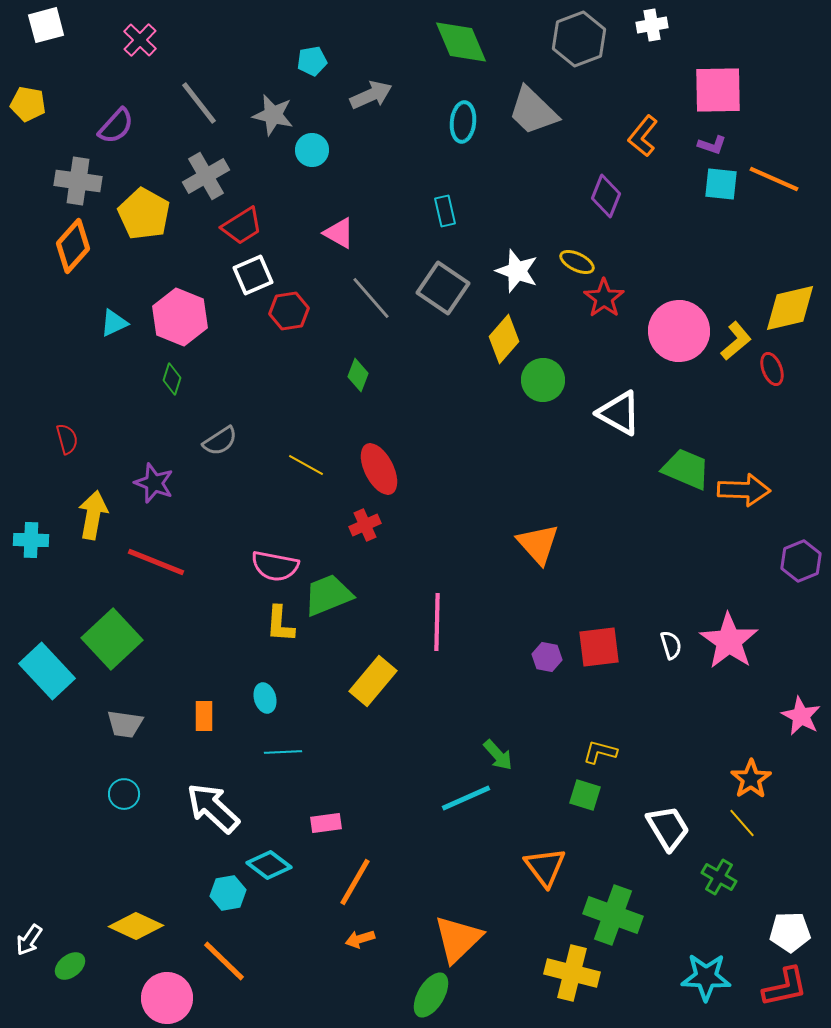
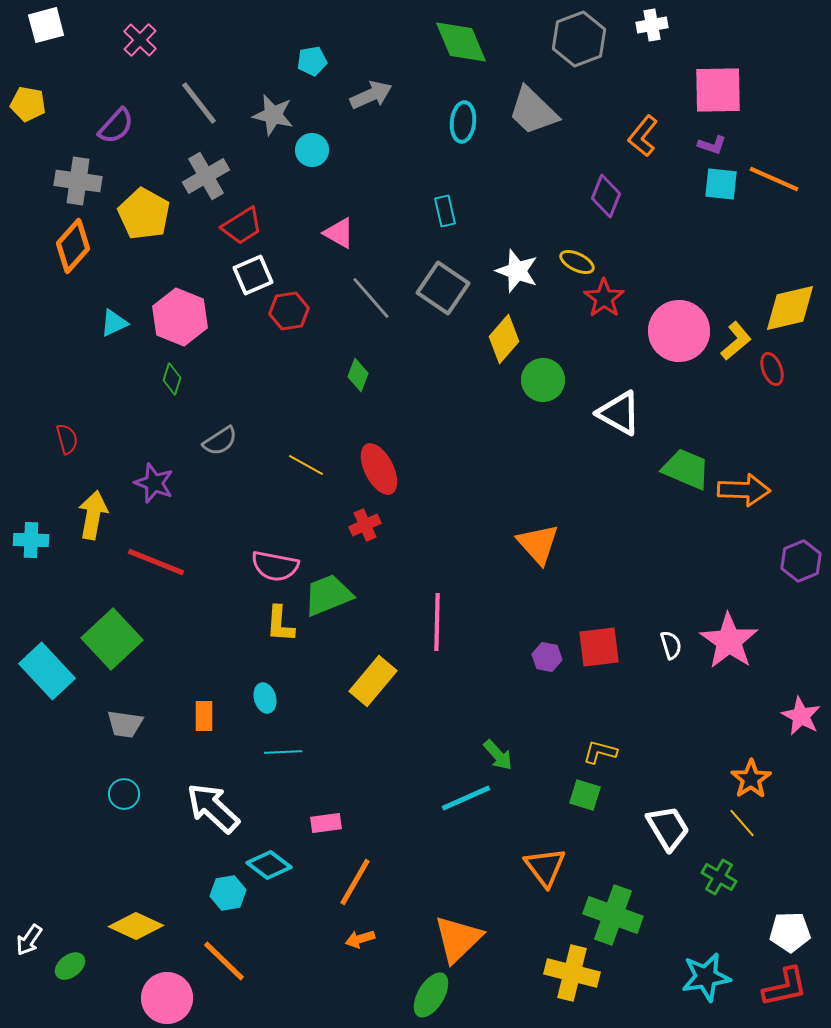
cyan star at (706, 977): rotated 12 degrees counterclockwise
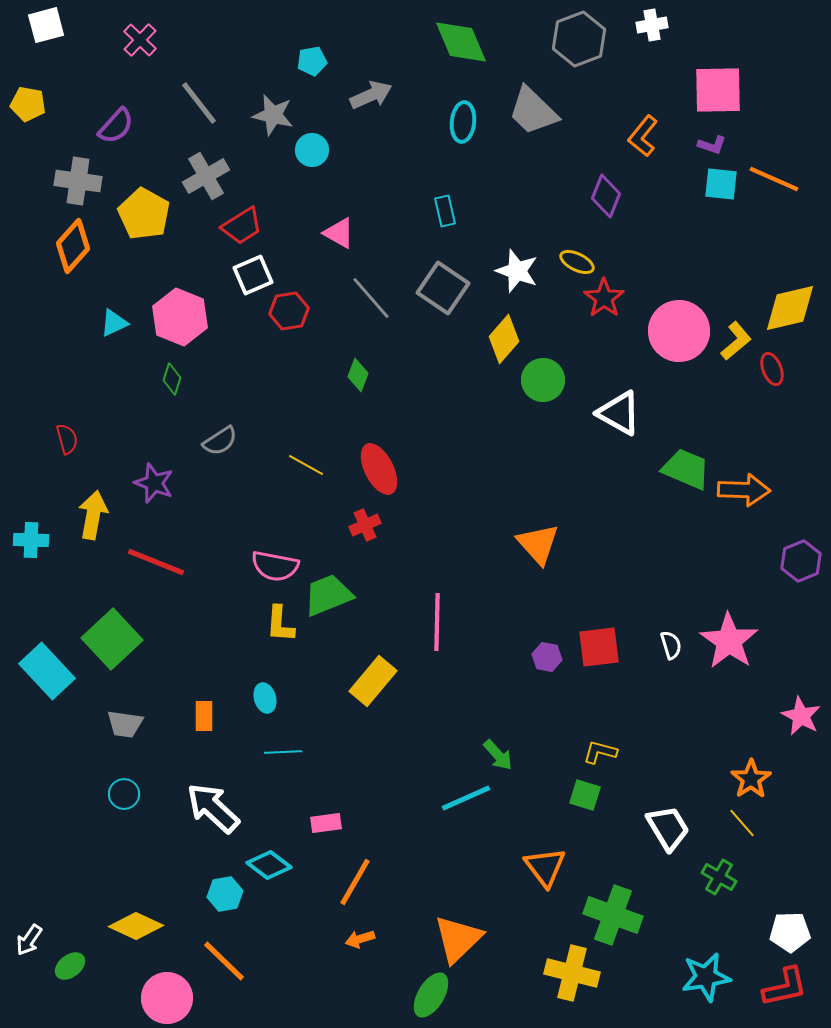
cyan hexagon at (228, 893): moved 3 px left, 1 px down
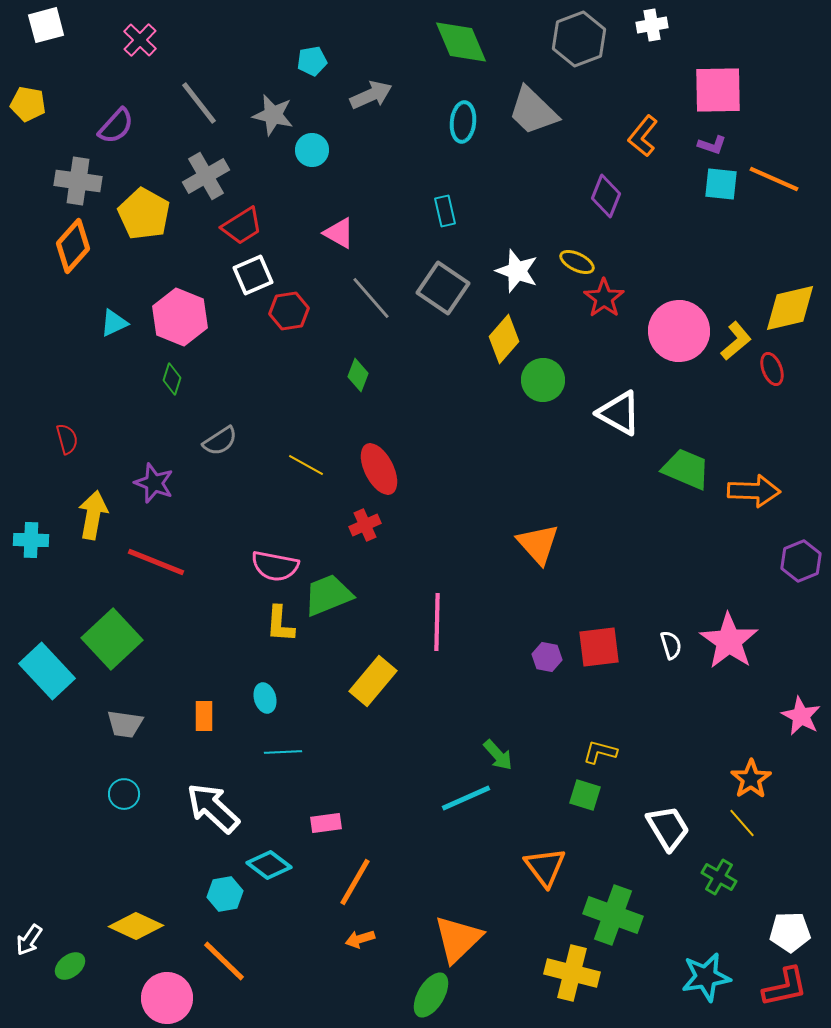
orange arrow at (744, 490): moved 10 px right, 1 px down
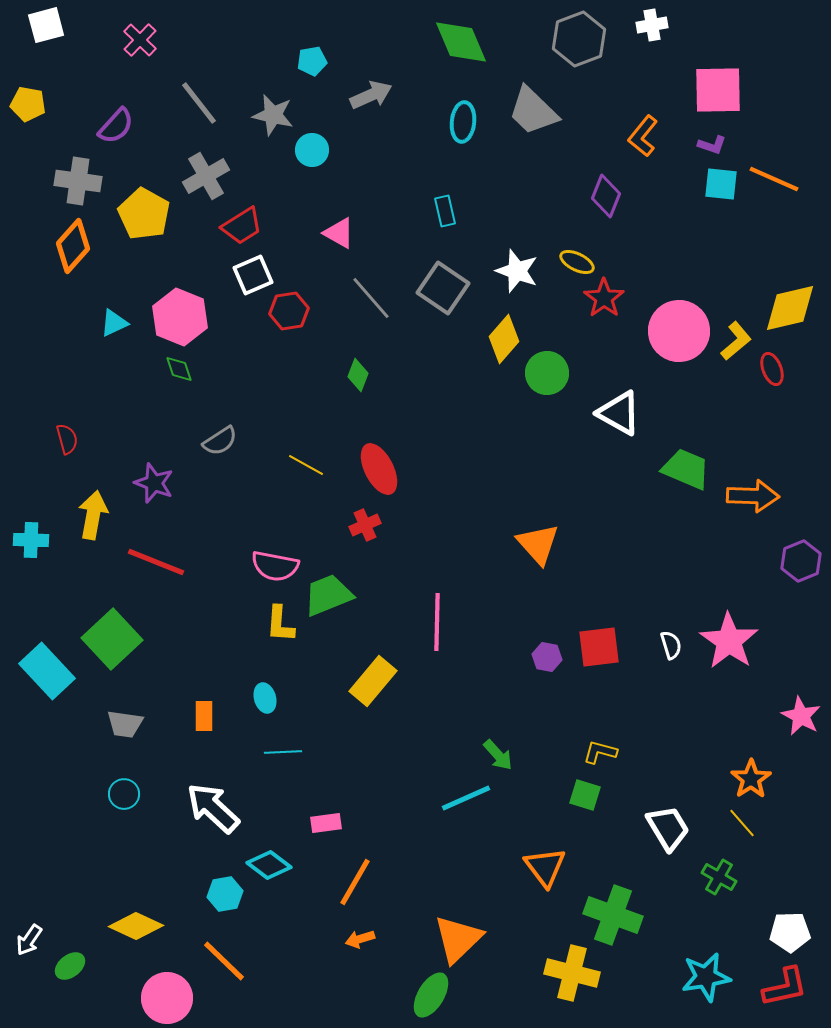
green diamond at (172, 379): moved 7 px right, 10 px up; rotated 36 degrees counterclockwise
green circle at (543, 380): moved 4 px right, 7 px up
orange arrow at (754, 491): moved 1 px left, 5 px down
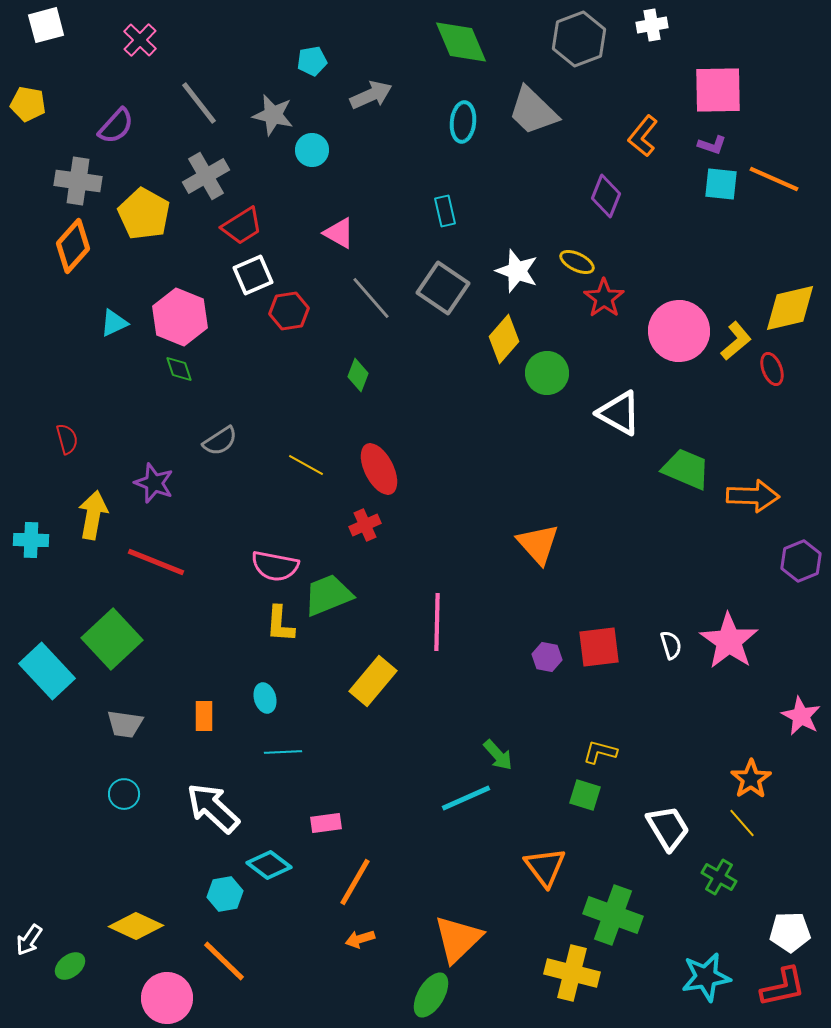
red L-shape at (785, 987): moved 2 px left
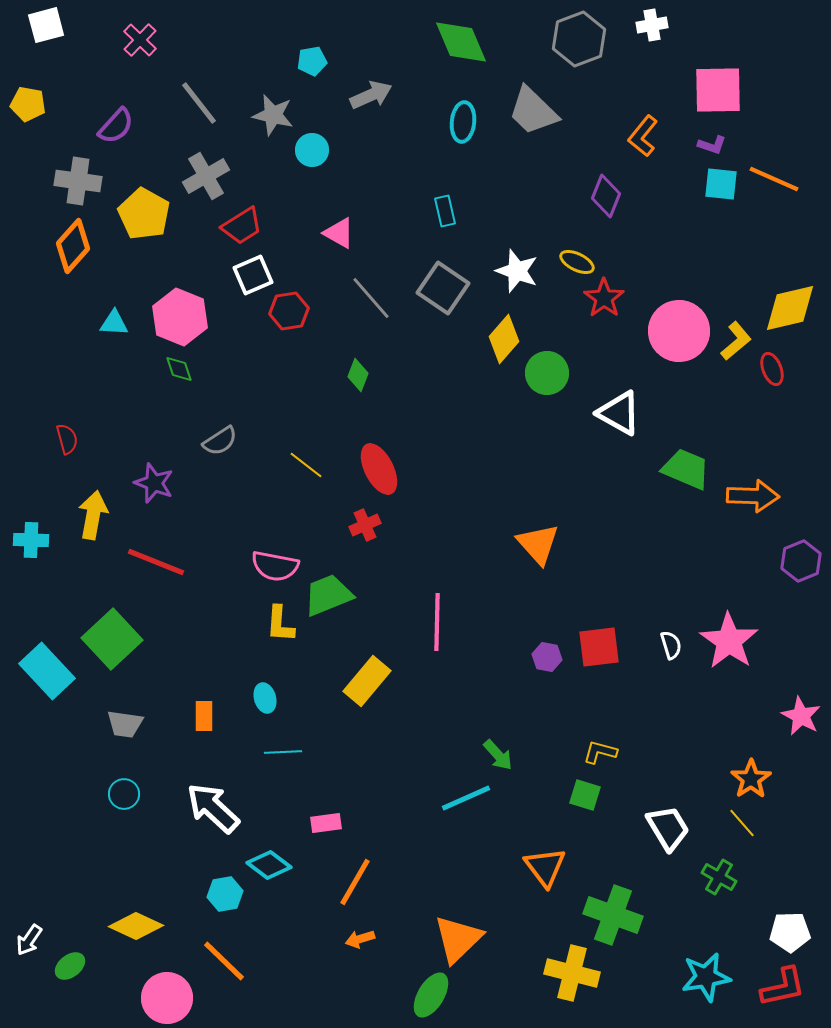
cyan triangle at (114, 323): rotated 28 degrees clockwise
yellow line at (306, 465): rotated 9 degrees clockwise
yellow rectangle at (373, 681): moved 6 px left
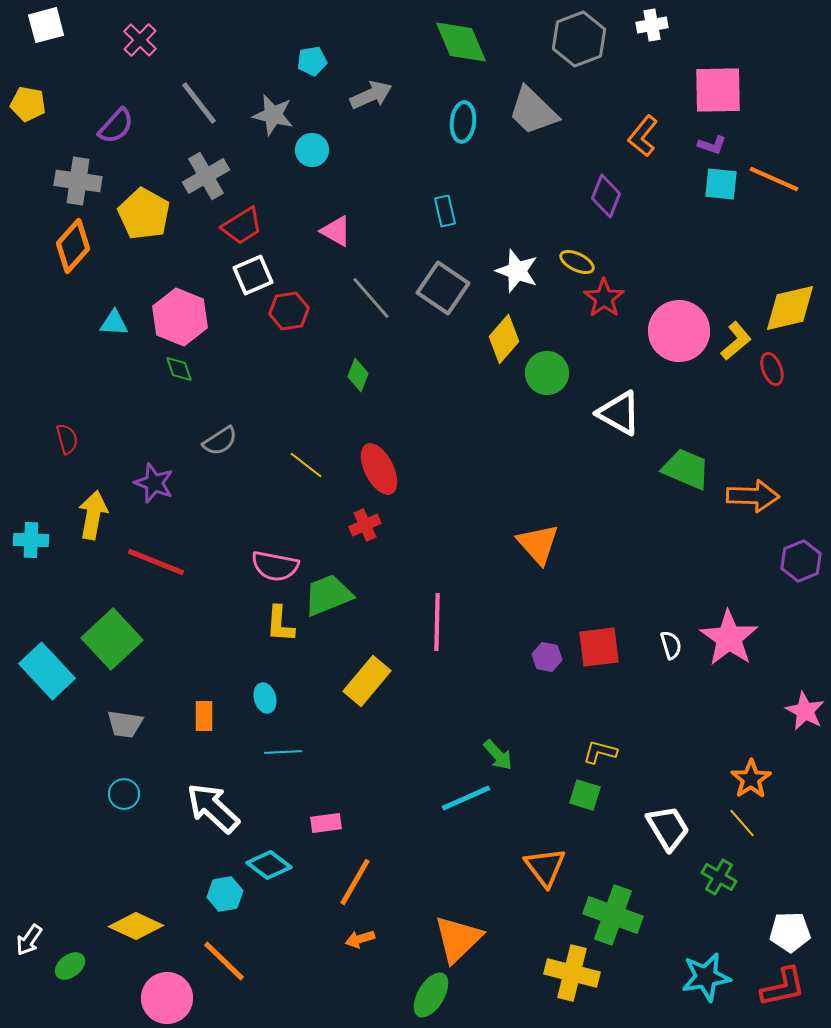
pink triangle at (339, 233): moved 3 px left, 2 px up
pink star at (729, 641): moved 3 px up
pink star at (801, 716): moved 4 px right, 5 px up
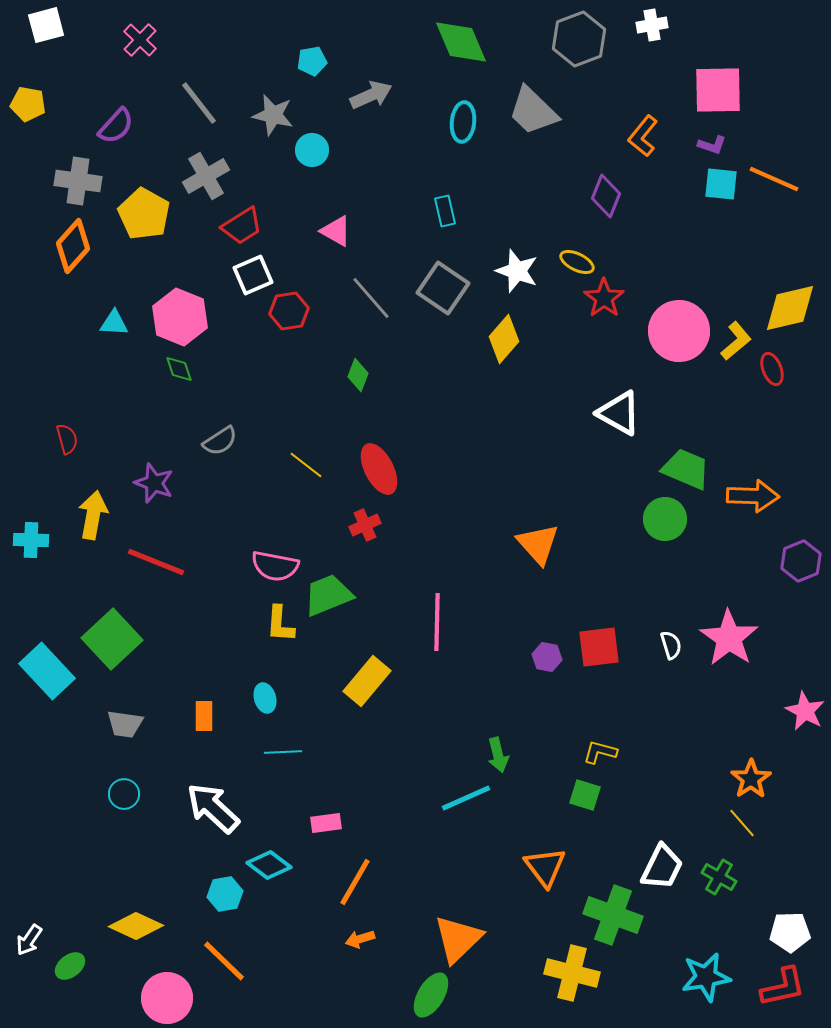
green circle at (547, 373): moved 118 px right, 146 px down
green arrow at (498, 755): rotated 28 degrees clockwise
white trapezoid at (668, 828): moved 6 px left, 39 px down; rotated 57 degrees clockwise
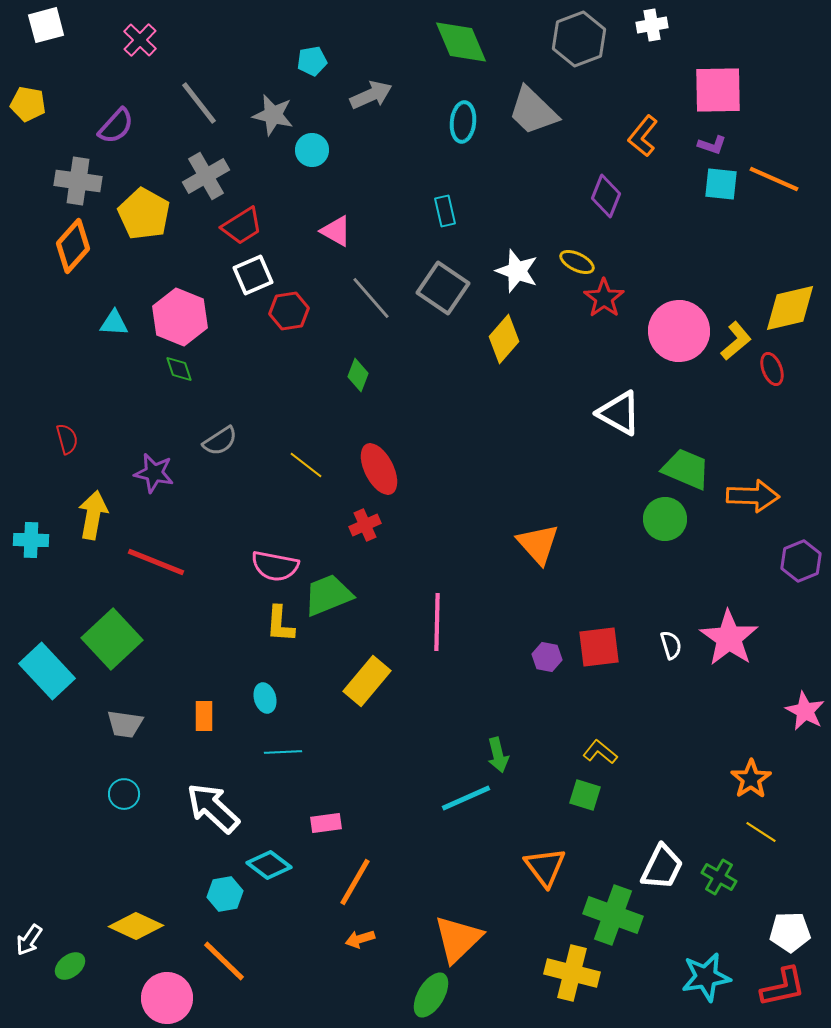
purple star at (154, 483): moved 10 px up; rotated 9 degrees counterclockwise
yellow L-shape at (600, 752): rotated 24 degrees clockwise
yellow line at (742, 823): moved 19 px right, 9 px down; rotated 16 degrees counterclockwise
